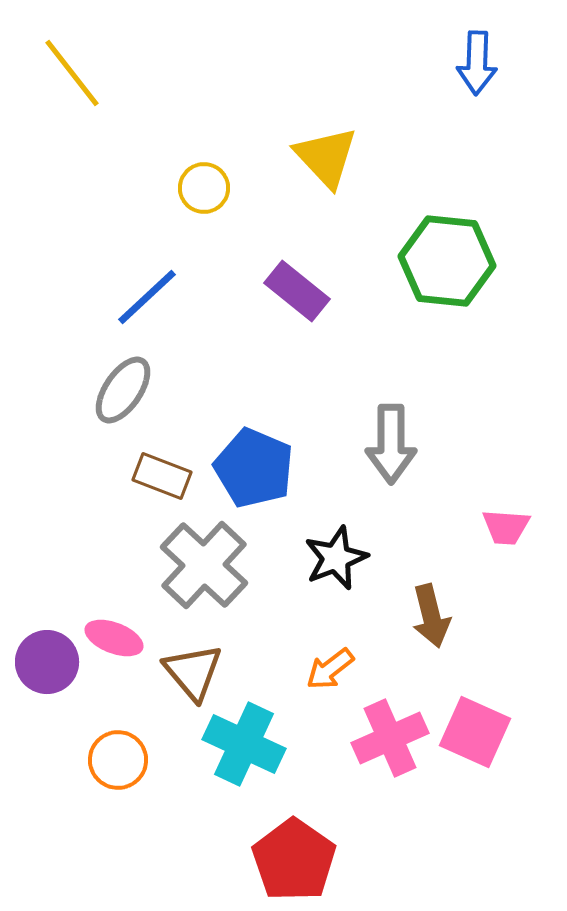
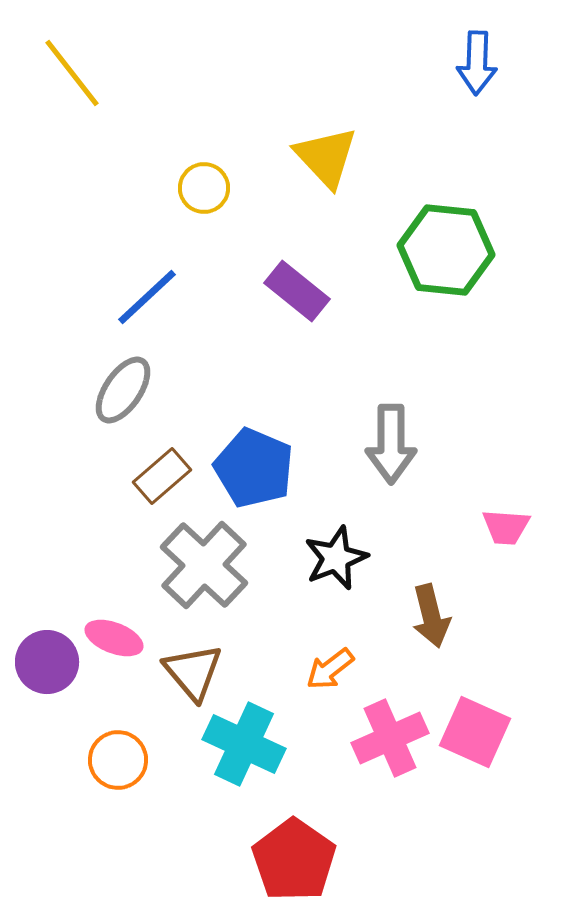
green hexagon: moved 1 px left, 11 px up
brown rectangle: rotated 62 degrees counterclockwise
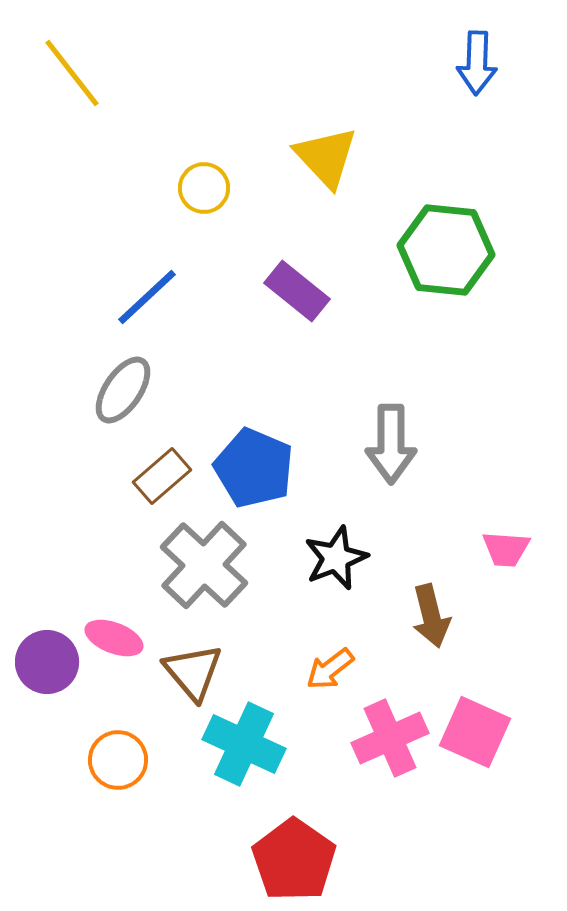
pink trapezoid: moved 22 px down
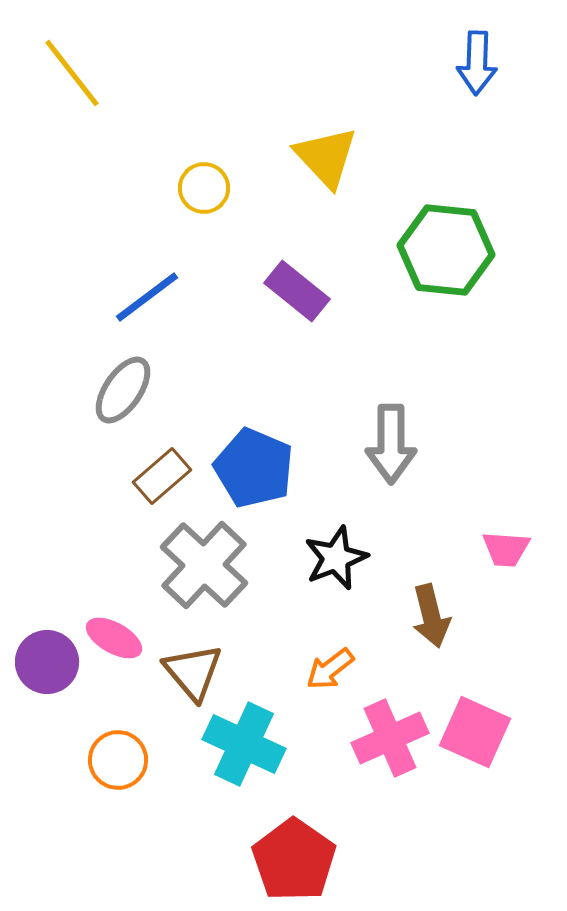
blue line: rotated 6 degrees clockwise
pink ellipse: rotated 8 degrees clockwise
